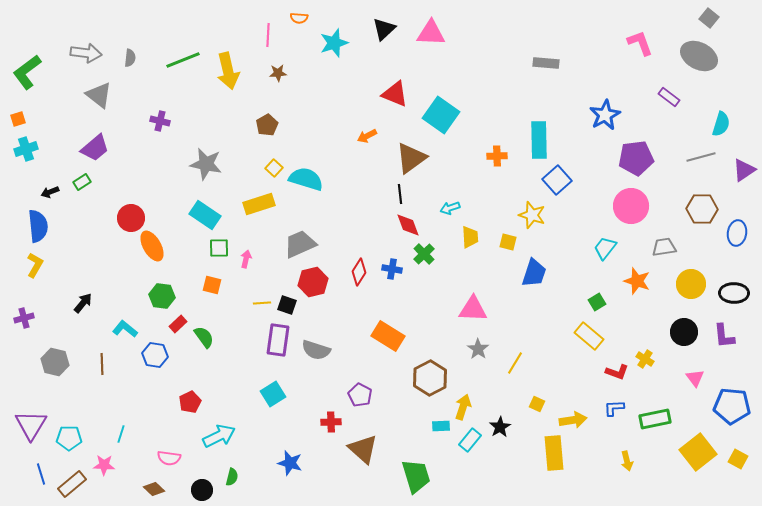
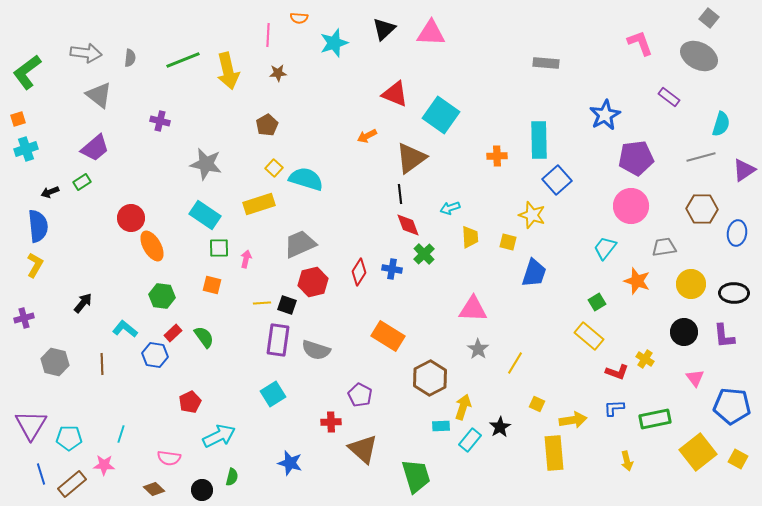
red rectangle at (178, 324): moved 5 px left, 9 px down
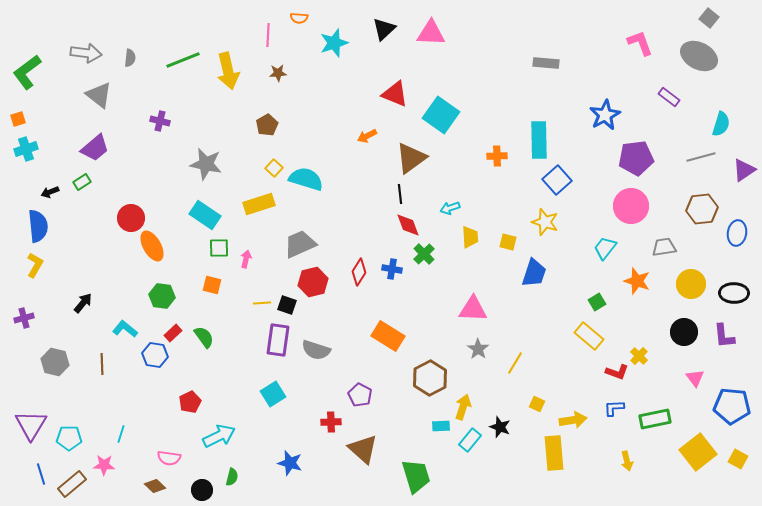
brown hexagon at (702, 209): rotated 8 degrees counterclockwise
yellow star at (532, 215): moved 13 px right, 7 px down
yellow cross at (645, 359): moved 6 px left, 3 px up; rotated 12 degrees clockwise
black star at (500, 427): rotated 20 degrees counterclockwise
brown diamond at (154, 489): moved 1 px right, 3 px up
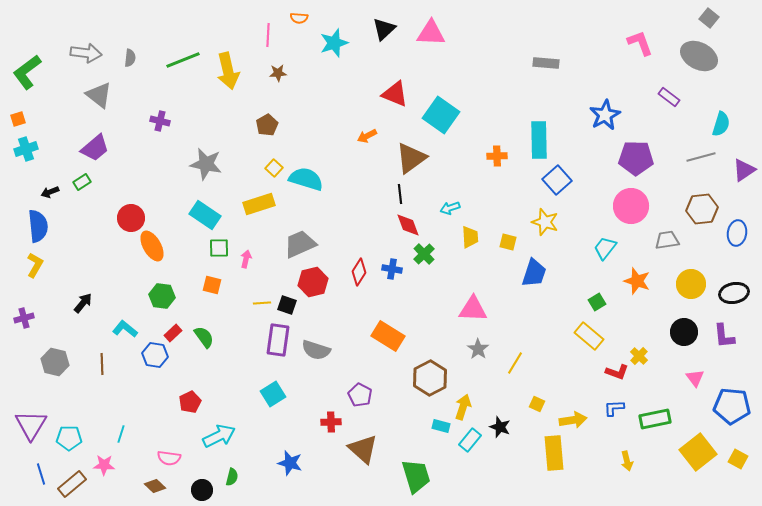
purple pentagon at (636, 158): rotated 8 degrees clockwise
gray trapezoid at (664, 247): moved 3 px right, 7 px up
black ellipse at (734, 293): rotated 12 degrees counterclockwise
cyan rectangle at (441, 426): rotated 18 degrees clockwise
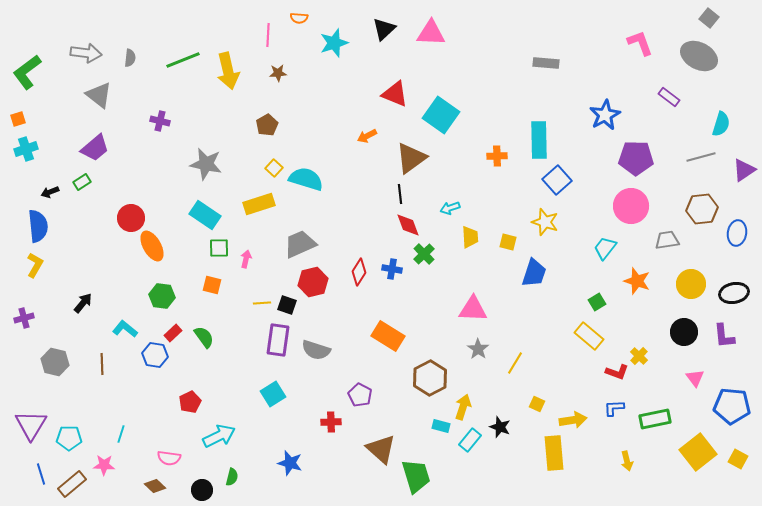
brown triangle at (363, 449): moved 18 px right
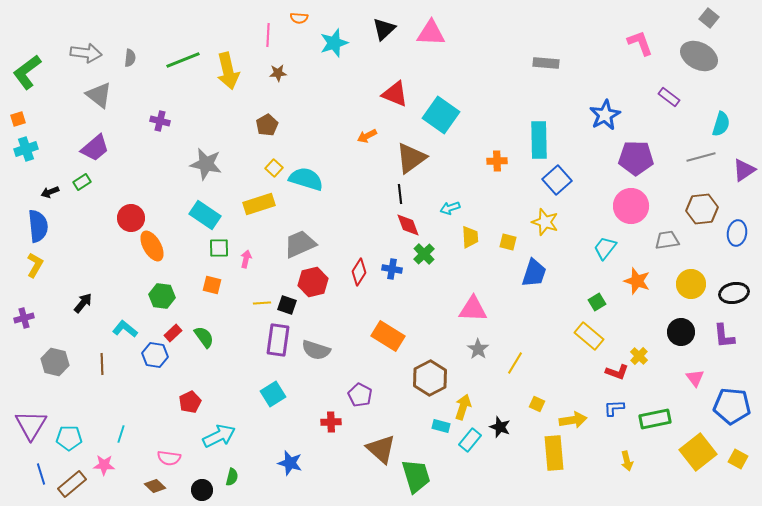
orange cross at (497, 156): moved 5 px down
black circle at (684, 332): moved 3 px left
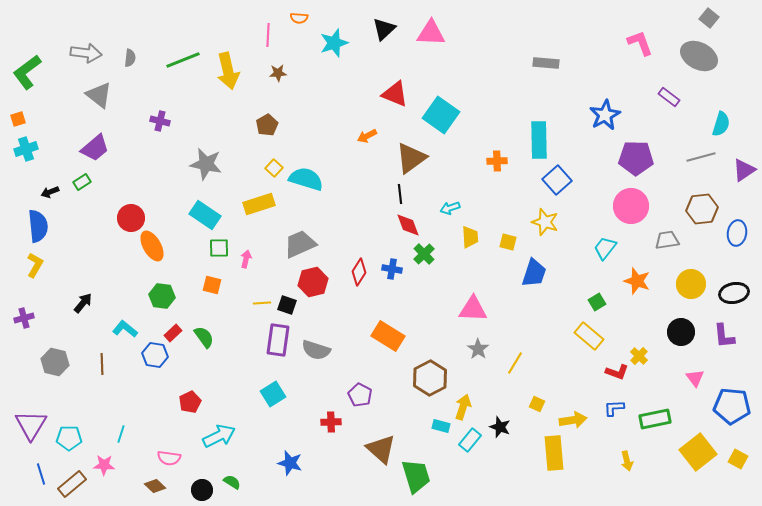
green semicircle at (232, 477): moved 5 px down; rotated 72 degrees counterclockwise
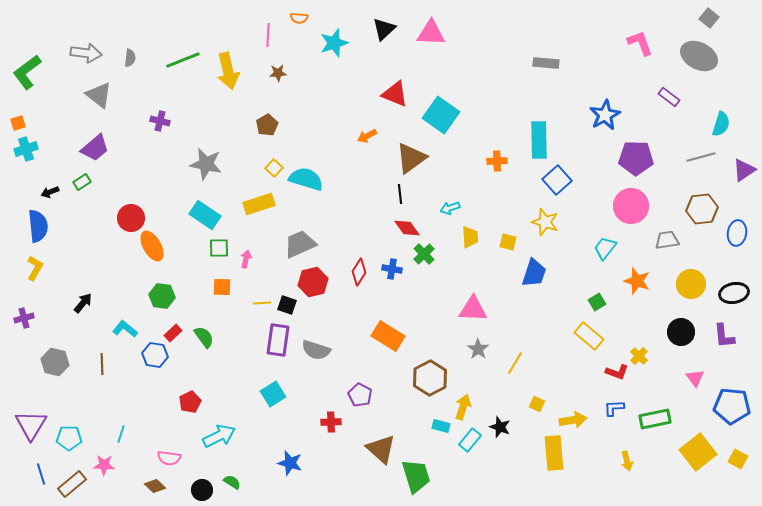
orange square at (18, 119): moved 4 px down
red diamond at (408, 225): moved 1 px left, 3 px down; rotated 16 degrees counterclockwise
yellow L-shape at (35, 265): moved 3 px down
orange square at (212, 285): moved 10 px right, 2 px down; rotated 12 degrees counterclockwise
